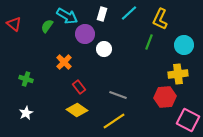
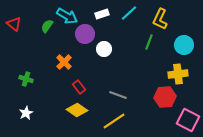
white rectangle: rotated 56 degrees clockwise
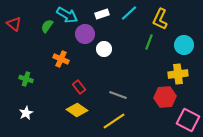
cyan arrow: moved 1 px up
orange cross: moved 3 px left, 3 px up; rotated 21 degrees counterclockwise
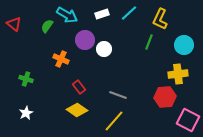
purple circle: moved 6 px down
yellow line: rotated 15 degrees counterclockwise
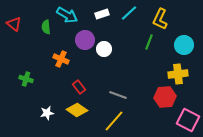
green semicircle: moved 1 px left, 1 px down; rotated 40 degrees counterclockwise
white star: moved 21 px right; rotated 16 degrees clockwise
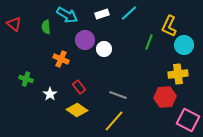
yellow L-shape: moved 9 px right, 7 px down
white star: moved 3 px right, 19 px up; rotated 24 degrees counterclockwise
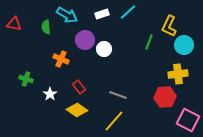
cyan line: moved 1 px left, 1 px up
red triangle: rotated 28 degrees counterclockwise
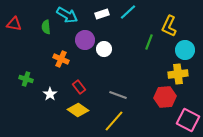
cyan circle: moved 1 px right, 5 px down
yellow diamond: moved 1 px right
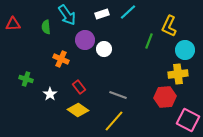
cyan arrow: rotated 25 degrees clockwise
red triangle: moved 1 px left; rotated 14 degrees counterclockwise
green line: moved 1 px up
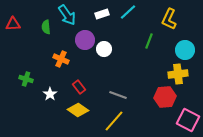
yellow L-shape: moved 7 px up
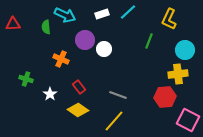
cyan arrow: moved 2 px left; rotated 30 degrees counterclockwise
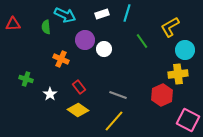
cyan line: moved 1 px left, 1 px down; rotated 30 degrees counterclockwise
yellow L-shape: moved 1 px right, 8 px down; rotated 35 degrees clockwise
green line: moved 7 px left; rotated 56 degrees counterclockwise
red hexagon: moved 3 px left, 2 px up; rotated 20 degrees counterclockwise
